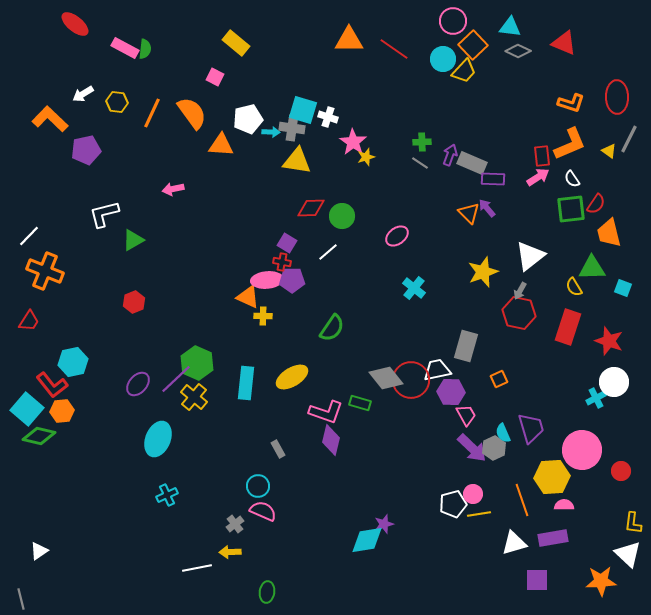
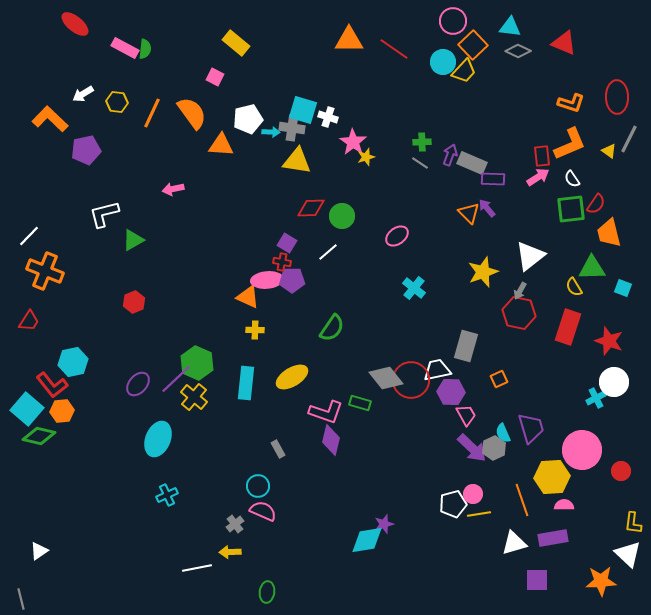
cyan circle at (443, 59): moved 3 px down
yellow cross at (263, 316): moved 8 px left, 14 px down
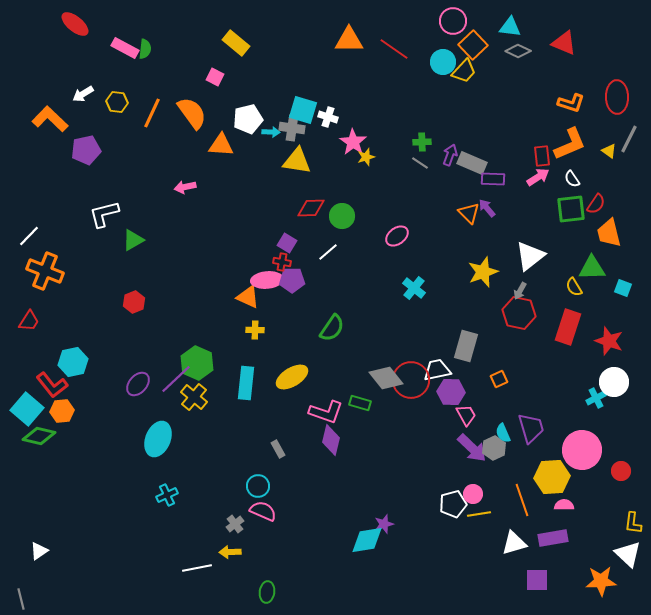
pink arrow at (173, 189): moved 12 px right, 2 px up
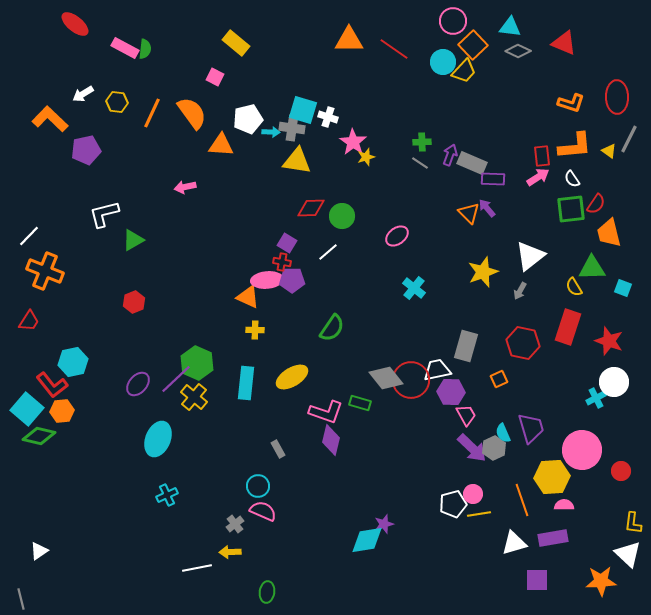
orange L-shape at (570, 144): moved 5 px right, 2 px down; rotated 18 degrees clockwise
red hexagon at (519, 313): moved 4 px right, 30 px down
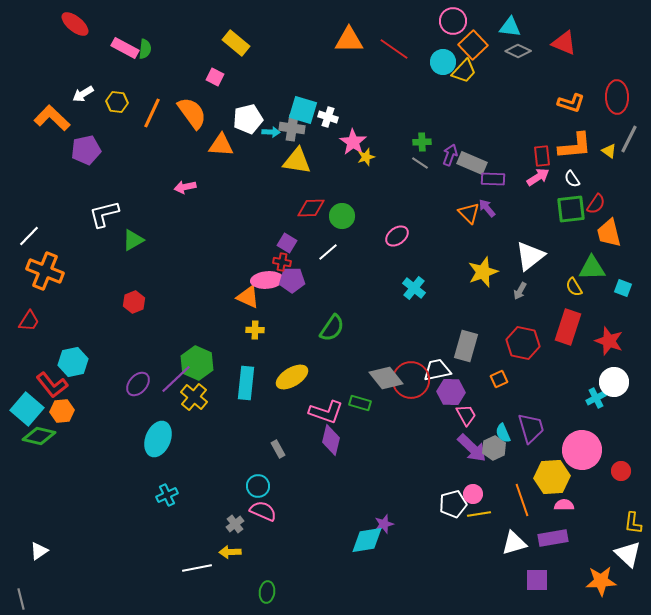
orange L-shape at (50, 119): moved 2 px right, 1 px up
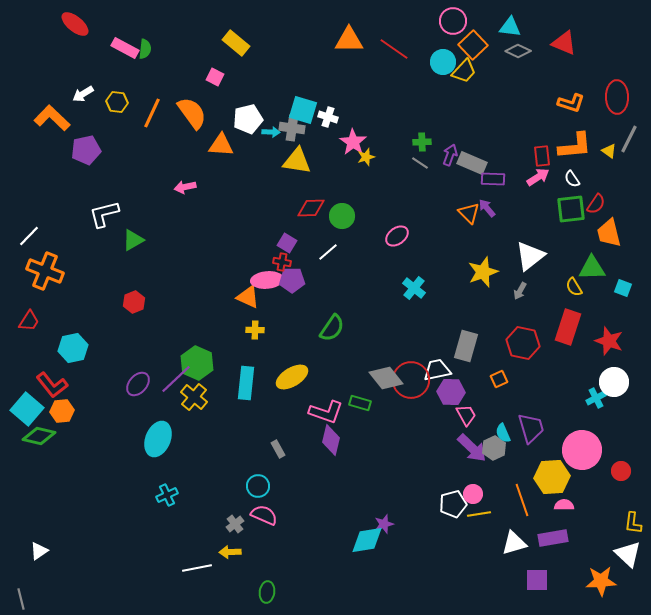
cyan hexagon at (73, 362): moved 14 px up
pink semicircle at (263, 511): moved 1 px right, 4 px down
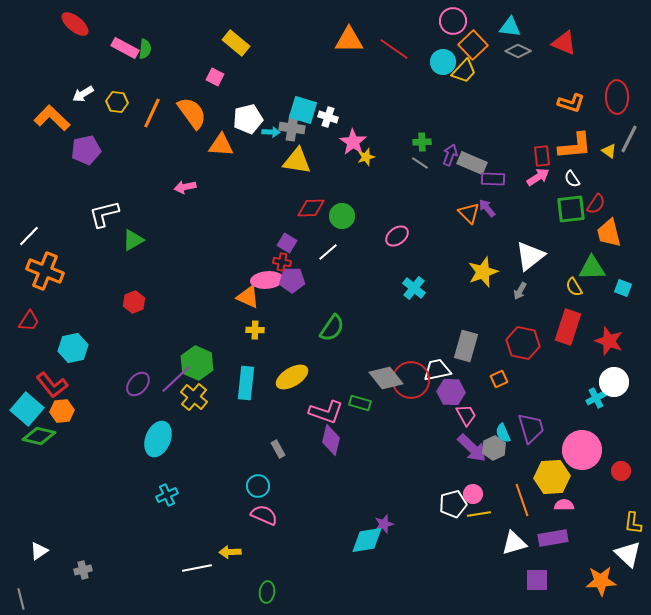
gray cross at (235, 524): moved 152 px left, 46 px down; rotated 24 degrees clockwise
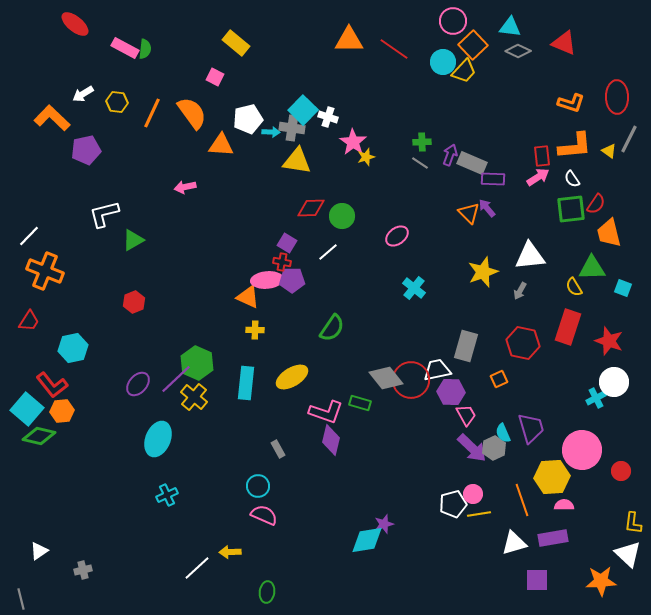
cyan square at (303, 110): rotated 28 degrees clockwise
white triangle at (530, 256): rotated 32 degrees clockwise
white line at (197, 568): rotated 32 degrees counterclockwise
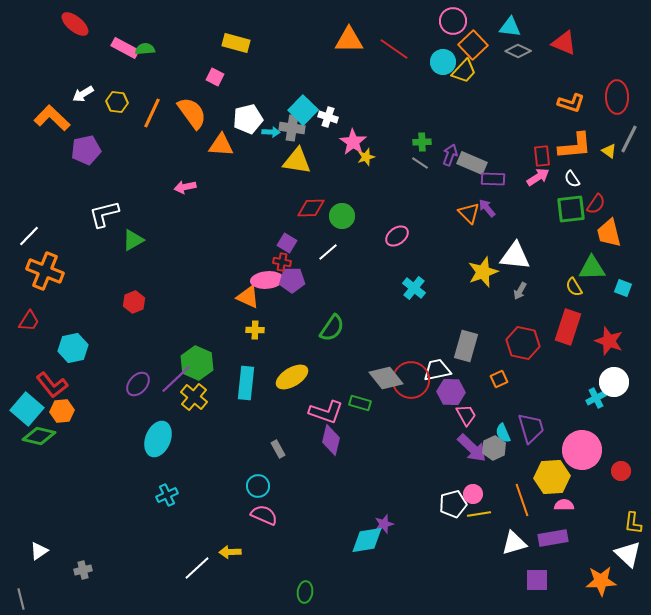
yellow rectangle at (236, 43): rotated 24 degrees counterclockwise
green semicircle at (145, 49): rotated 102 degrees counterclockwise
white triangle at (530, 256): moved 15 px left; rotated 12 degrees clockwise
green ellipse at (267, 592): moved 38 px right
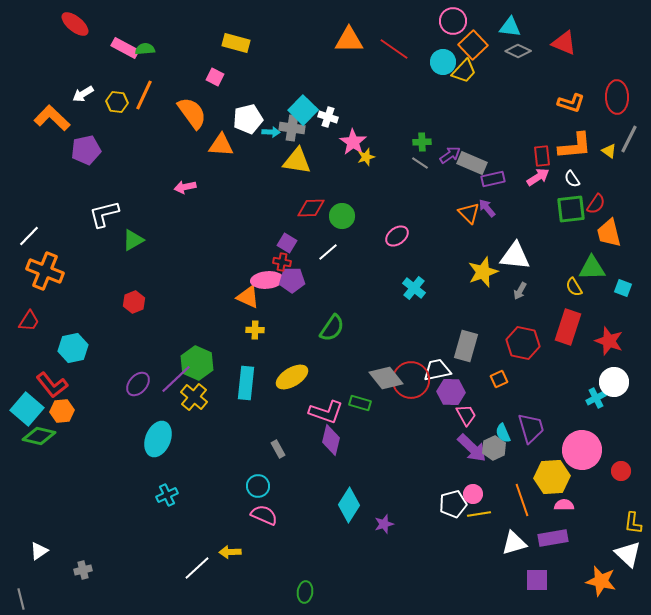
orange line at (152, 113): moved 8 px left, 18 px up
purple arrow at (450, 155): rotated 35 degrees clockwise
purple rectangle at (493, 179): rotated 15 degrees counterclockwise
cyan diamond at (367, 540): moved 18 px left, 35 px up; rotated 48 degrees counterclockwise
orange star at (601, 581): rotated 16 degrees clockwise
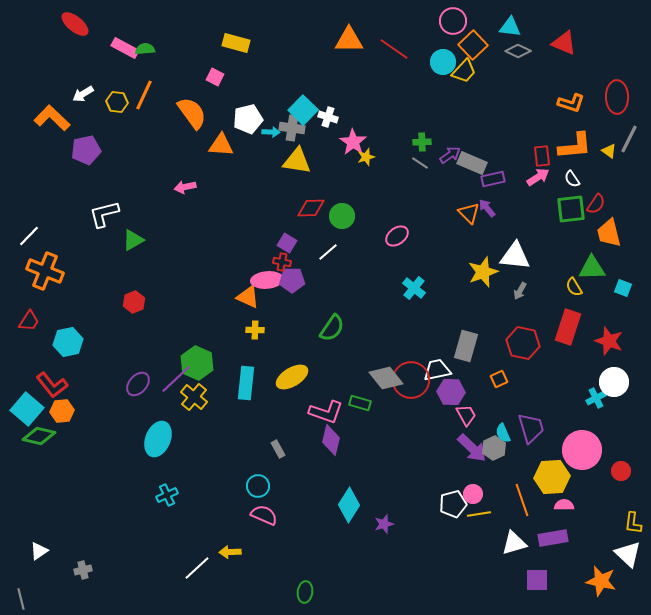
cyan hexagon at (73, 348): moved 5 px left, 6 px up
